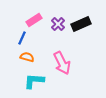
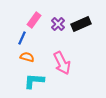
pink rectangle: rotated 21 degrees counterclockwise
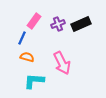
pink rectangle: moved 1 px down
purple cross: rotated 24 degrees clockwise
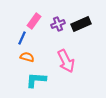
pink arrow: moved 4 px right, 2 px up
cyan L-shape: moved 2 px right, 1 px up
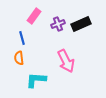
pink rectangle: moved 5 px up
blue line: rotated 40 degrees counterclockwise
orange semicircle: moved 8 px left, 1 px down; rotated 112 degrees counterclockwise
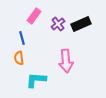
purple cross: rotated 16 degrees counterclockwise
pink arrow: rotated 20 degrees clockwise
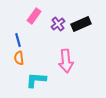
blue line: moved 4 px left, 2 px down
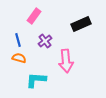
purple cross: moved 13 px left, 17 px down
orange semicircle: rotated 112 degrees clockwise
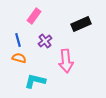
cyan L-shape: moved 1 px left, 1 px down; rotated 10 degrees clockwise
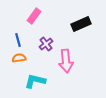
purple cross: moved 1 px right, 3 px down
orange semicircle: rotated 24 degrees counterclockwise
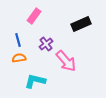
pink arrow: rotated 35 degrees counterclockwise
